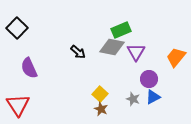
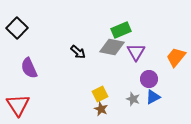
yellow square: rotated 21 degrees clockwise
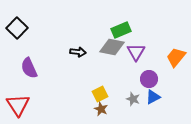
black arrow: rotated 35 degrees counterclockwise
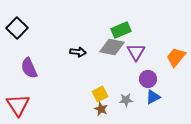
purple circle: moved 1 px left
gray star: moved 7 px left, 1 px down; rotated 24 degrees counterclockwise
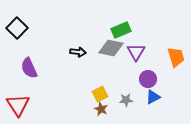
gray diamond: moved 1 px left, 1 px down
orange trapezoid: rotated 125 degrees clockwise
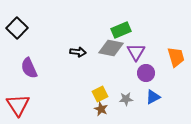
purple circle: moved 2 px left, 6 px up
gray star: moved 1 px up
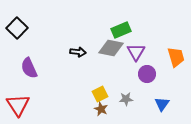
purple circle: moved 1 px right, 1 px down
blue triangle: moved 9 px right, 7 px down; rotated 28 degrees counterclockwise
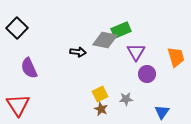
gray diamond: moved 6 px left, 8 px up
blue triangle: moved 8 px down
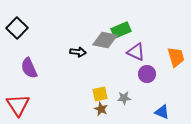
purple triangle: rotated 36 degrees counterclockwise
yellow square: rotated 14 degrees clockwise
gray star: moved 2 px left, 1 px up
blue triangle: rotated 42 degrees counterclockwise
